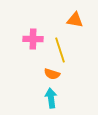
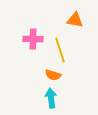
orange semicircle: moved 1 px right, 1 px down
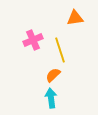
orange triangle: moved 2 px up; rotated 18 degrees counterclockwise
pink cross: moved 1 px down; rotated 24 degrees counterclockwise
orange semicircle: rotated 119 degrees clockwise
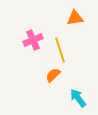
cyan arrow: moved 27 px right; rotated 30 degrees counterclockwise
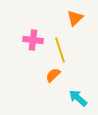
orange triangle: rotated 36 degrees counterclockwise
pink cross: rotated 30 degrees clockwise
cyan arrow: rotated 12 degrees counterclockwise
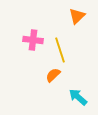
orange triangle: moved 2 px right, 2 px up
cyan arrow: moved 1 px up
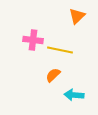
yellow line: rotated 60 degrees counterclockwise
cyan arrow: moved 4 px left, 2 px up; rotated 36 degrees counterclockwise
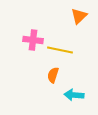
orange triangle: moved 2 px right
orange semicircle: rotated 28 degrees counterclockwise
